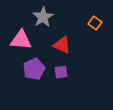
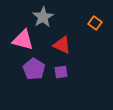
pink triangle: moved 2 px right; rotated 10 degrees clockwise
purple pentagon: rotated 15 degrees counterclockwise
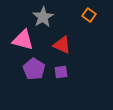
orange square: moved 6 px left, 8 px up
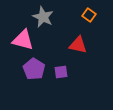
gray star: rotated 15 degrees counterclockwise
red triangle: moved 16 px right; rotated 12 degrees counterclockwise
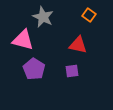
purple square: moved 11 px right, 1 px up
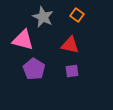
orange square: moved 12 px left
red triangle: moved 8 px left
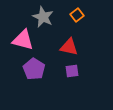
orange square: rotated 16 degrees clockwise
red triangle: moved 1 px left, 2 px down
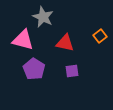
orange square: moved 23 px right, 21 px down
red triangle: moved 4 px left, 4 px up
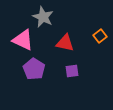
pink triangle: rotated 10 degrees clockwise
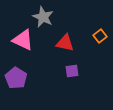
purple pentagon: moved 18 px left, 9 px down
